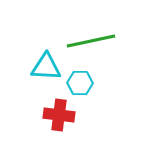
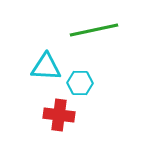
green line: moved 3 px right, 11 px up
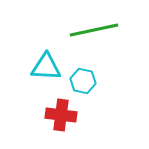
cyan hexagon: moved 3 px right, 2 px up; rotated 10 degrees clockwise
red cross: moved 2 px right
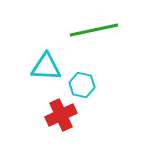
cyan hexagon: moved 1 px left, 4 px down
red cross: rotated 32 degrees counterclockwise
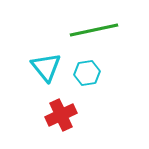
cyan triangle: rotated 48 degrees clockwise
cyan hexagon: moved 5 px right, 12 px up; rotated 20 degrees counterclockwise
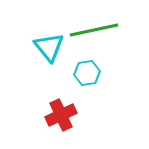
cyan triangle: moved 3 px right, 20 px up
